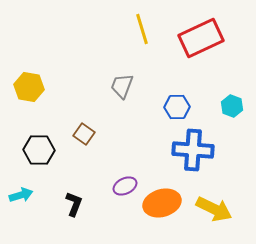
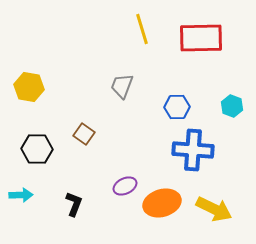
red rectangle: rotated 24 degrees clockwise
black hexagon: moved 2 px left, 1 px up
cyan arrow: rotated 15 degrees clockwise
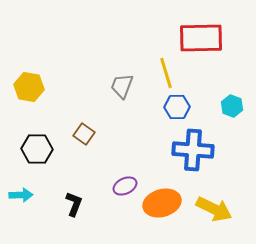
yellow line: moved 24 px right, 44 px down
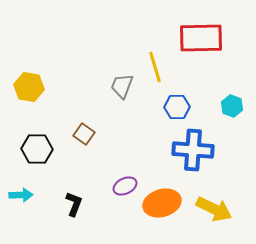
yellow line: moved 11 px left, 6 px up
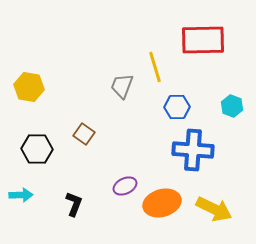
red rectangle: moved 2 px right, 2 px down
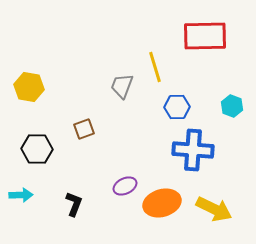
red rectangle: moved 2 px right, 4 px up
brown square: moved 5 px up; rotated 35 degrees clockwise
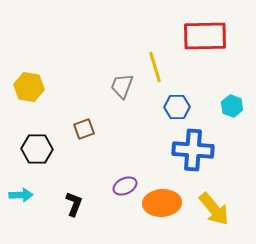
orange ellipse: rotated 12 degrees clockwise
yellow arrow: rotated 24 degrees clockwise
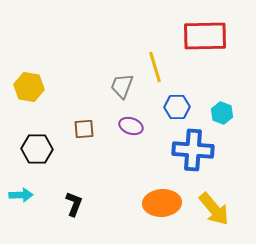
cyan hexagon: moved 10 px left, 7 px down
brown square: rotated 15 degrees clockwise
purple ellipse: moved 6 px right, 60 px up; rotated 45 degrees clockwise
